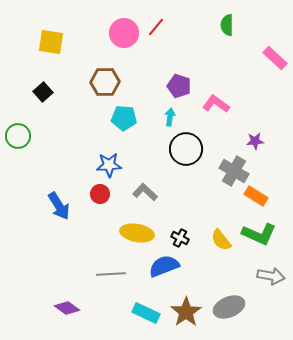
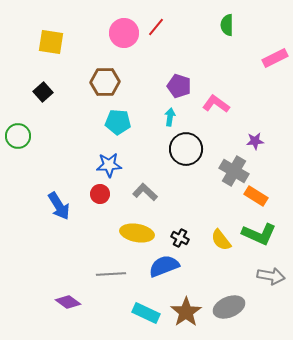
pink rectangle: rotated 70 degrees counterclockwise
cyan pentagon: moved 6 px left, 4 px down
purple diamond: moved 1 px right, 6 px up
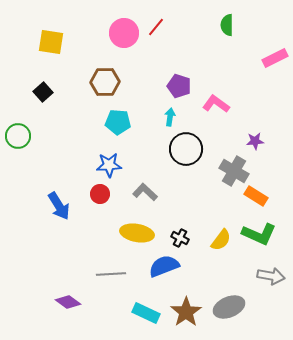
yellow semicircle: rotated 105 degrees counterclockwise
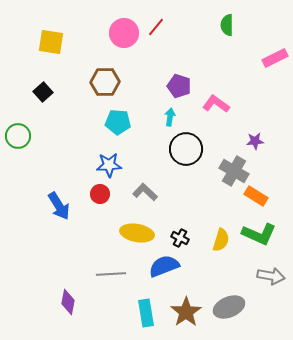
yellow semicircle: rotated 20 degrees counterclockwise
purple diamond: rotated 65 degrees clockwise
cyan rectangle: rotated 56 degrees clockwise
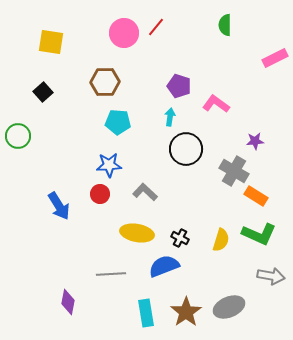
green semicircle: moved 2 px left
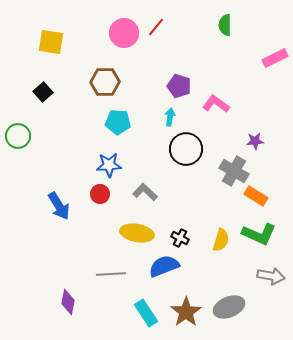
cyan rectangle: rotated 24 degrees counterclockwise
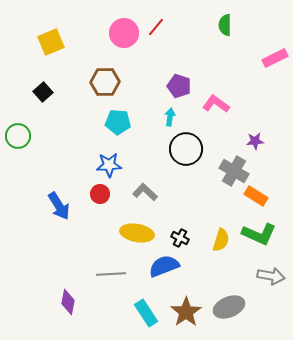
yellow square: rotated 32 degrees counterclockwise
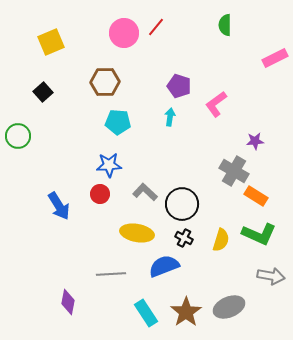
pink L-shape: rotated 72 degrees counterclockwise
black circle: moved 4 px left, 55 px down
black cross: moved 4 px right
